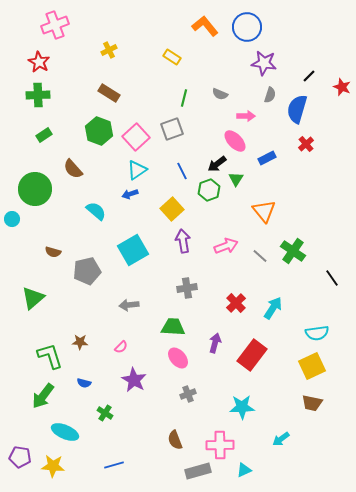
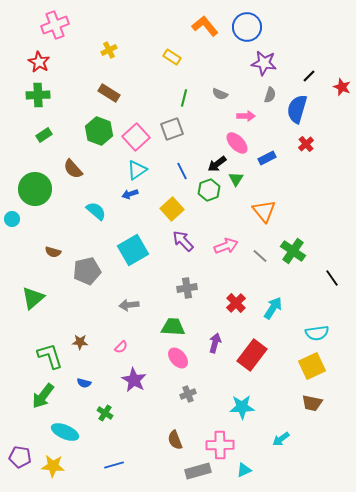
pink ellipse at (235, 141): moved 2 px right, 2 px down
purple arrow at (183, 241): rotated 35 degrees counterclockwise
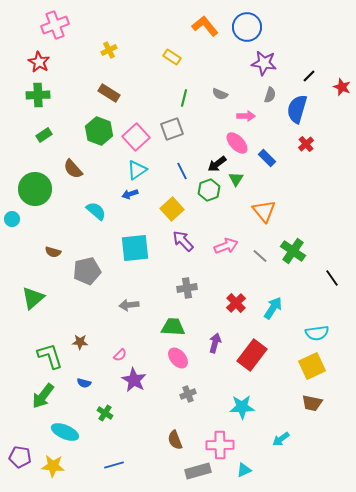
blue rectangle at (267, 158): rotated 72 degrees clockwise
cyan square at (133, 250): moved 2 px right, 2 px up; rotated 24 degrees clockwise
pink semicircle at (121, 347): moved 1 px left, 8 px down
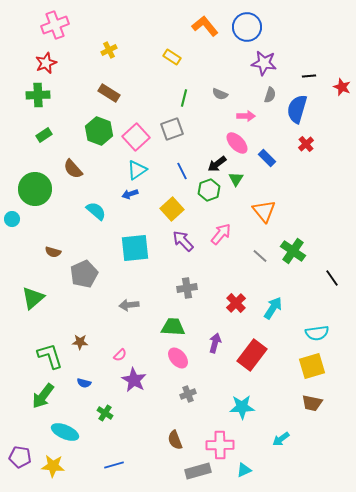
red star at (39, 62): moved 7 px right, 1 px down; rotated 20 degrees clockwise
black line at (309, 76): rotated 40 degrees clockwise
pink arrow at (226, 246): moved 5 px left, 12 px up; rotated 30 degrees counterclockwise
gray pentagon at (87, 271): moved 3 px left, 3 px down; rotated 12 degrees counterclockwise
yellow square at (312, 366): rotated 8 degrees clockwise
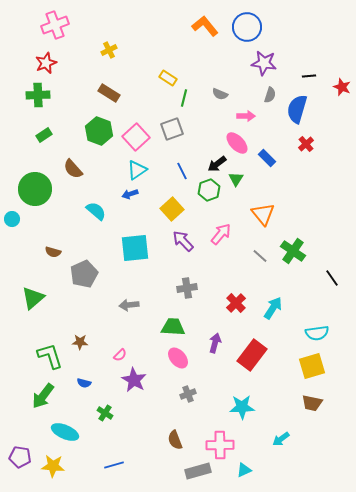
yellow rectangle at (172, 57): moved 4 px left, 21 px down
orange triangle at (264, 211): moved 1 px left, 3 px down
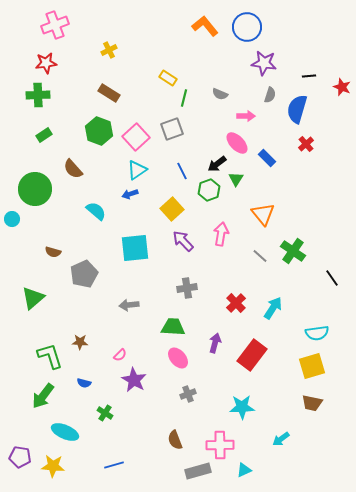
red star at (46, 63): rotated 15 degrees clockwise
pink arrow at (221, 234): rotated 30 degrees counterclockwise
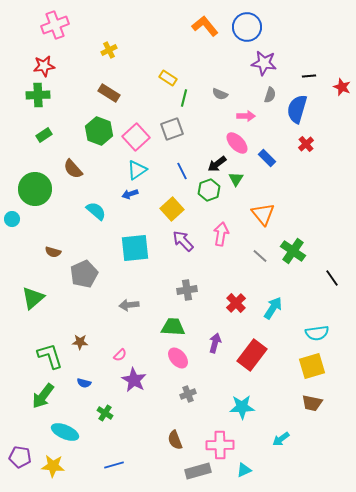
red star at (46, 63): moved 2 px left, 3 px down
gray cross at (187, 288): moved 2 px down
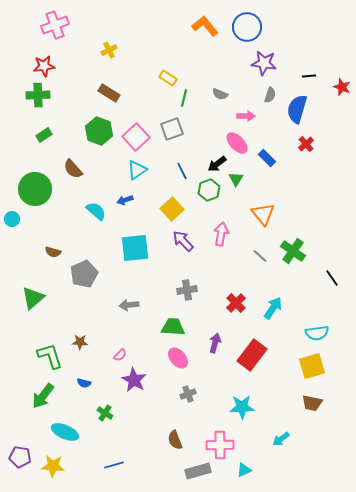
blue arrow at (130, 194): moved 5 px left, 6 px down
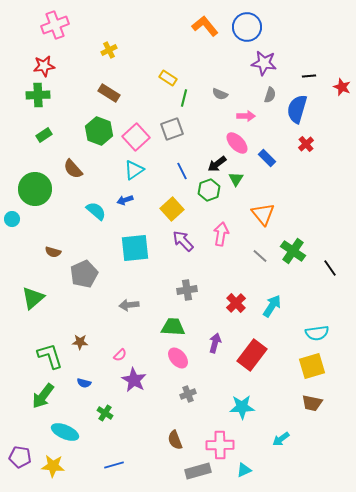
cyan triangle at (137, 170): moved 3 px left
black line at (332, 278): moved 2 px left, 10 px up
cyan arrow at (273, 308): moved 1 px left, 2 px up
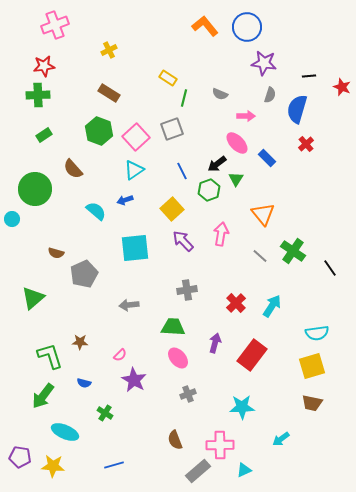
brown semicircle at (53, 252): moved 3 px right, 1 px down
gray rectangle at (198, 471): rotated 25 degrees counterclockwise
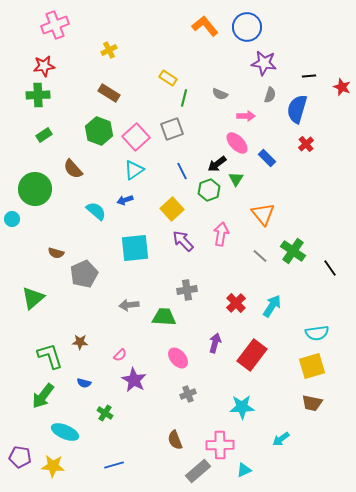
green trapezoid at (173, 327): moved 9 px left, 10 px up
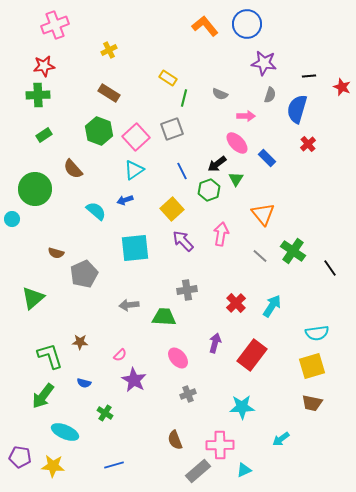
blue circle at (247, 27): moved 3 px up
red cross at (306, 144): moved 2 px right
